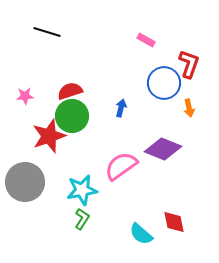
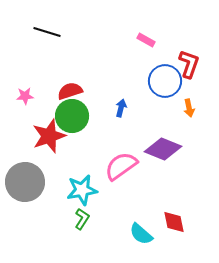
blue circle: moved 1 px right, 2 px up
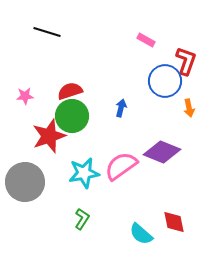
red L-shape: moved 3 px left, 3 px up
purple diamond: moved 1 px left, 3 px down
cyan star: moved 2 px right, 17 px up
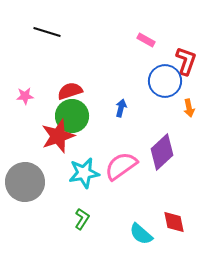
red star: moved 9 px right
purple diamond: rotated 66 degrees counterclockwise
